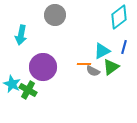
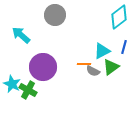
cyan arrow: rotated 120 degrees clockwise
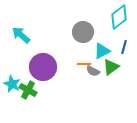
gray circle: moved 28 px right, 17 px down
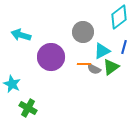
cyan arrow: rotated 24 degrees counterclockwise
purple circle: moved 8 px right, 10 px up
gray semicircle: moved 1 px right, 2 px up
green cross: moved 18 px down
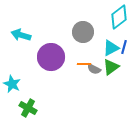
cyan triangle: moved 9 px right, 3 px up
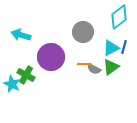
green cross: moved 2 px left, 33 px up
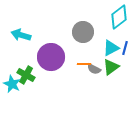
blue line: moved 1 px right, 1 px down
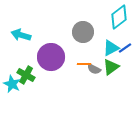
blue line: rotated 40 degrees clockwise
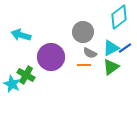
orange line: moved 1 px down
gray semicircle: moved 4 px left, 16 px up
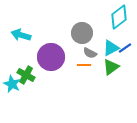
gray circle: moved 1 px left, 1 px down
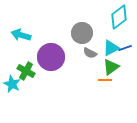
blue line: rotated 16 degrees clockwise
orange line: moved 21 px right, 15 px down
green cross: moved 4 px up
